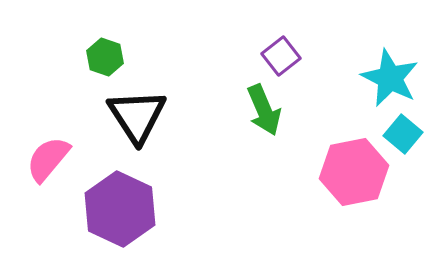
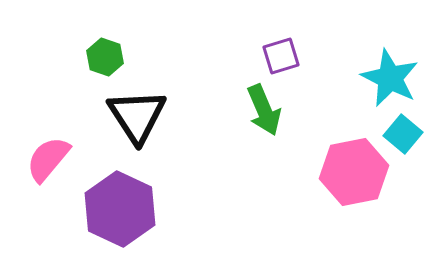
purple square: rotated 21 degrees clockwise
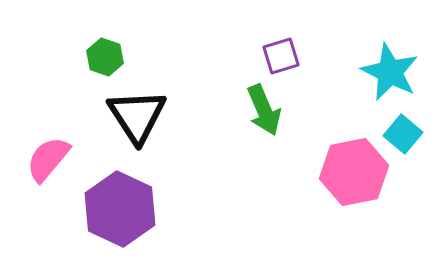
cyan star: moved 6 px up
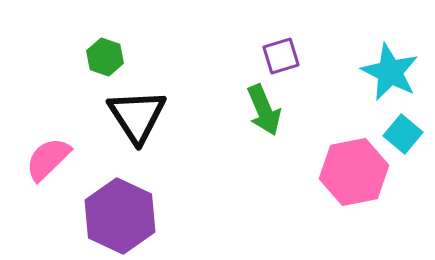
pink semicircle: rotated 6 degrees clockwise
purple hexagon: moved 7 px down
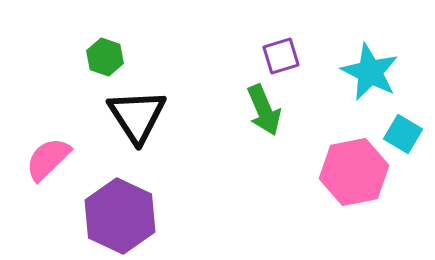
cyan star: moved 20 px left
cyan square: rotated 9 degrees counterclockwise
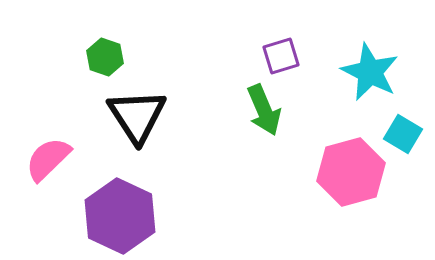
pink hexagon: moved 3 px left; rotated 4 degrees counterclockwise
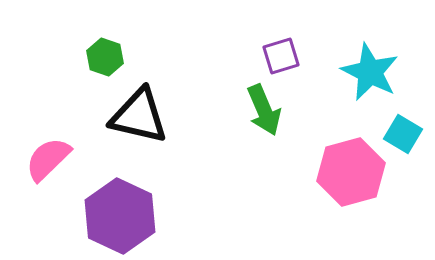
black triangle: moved 2 px right; rotated 44 degrees counterclockwise
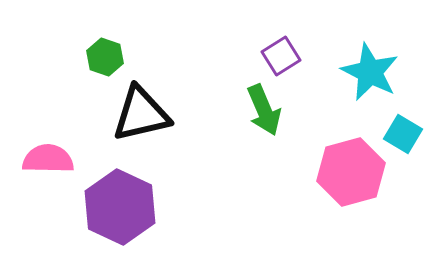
purple square: rotated 15 degrees counterclockwise
black triangle: moved 2 px right, 2 px up; rotated 26 degrees counterclockwise
pink semicircle: rotated 45 degrees clockwise
purple hexagon: moved 9 px up
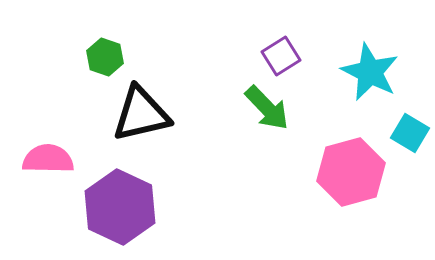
green arrow: moved 3 px right, 2 px up; rotated 21 degrees counterclockwise
cyan square: moved 7 px right, 1 px up
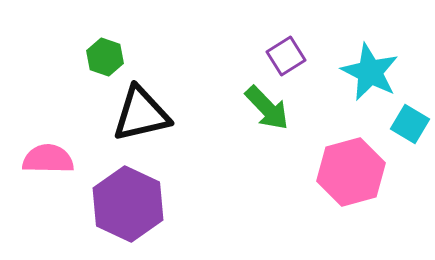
purple square: moved 5 px right
cyan square: moved 9 px up
purple hexagon: moved 8 px right, 3 px up
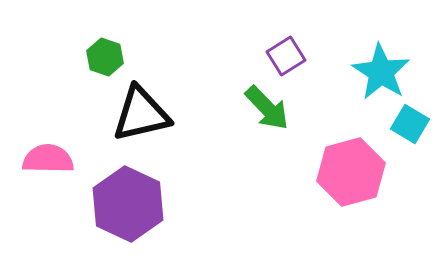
cyan star: moved 11 px right; rotated 6 degrees clockwise
